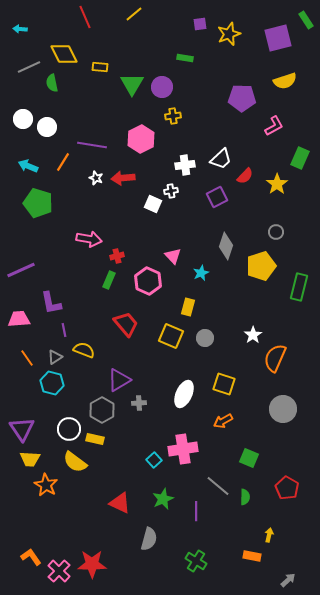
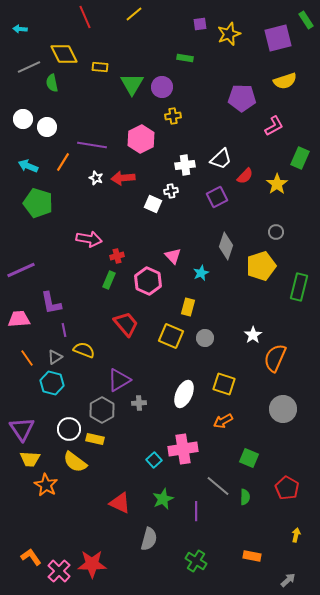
yellow arrow at (269, 535): moved 27 px right
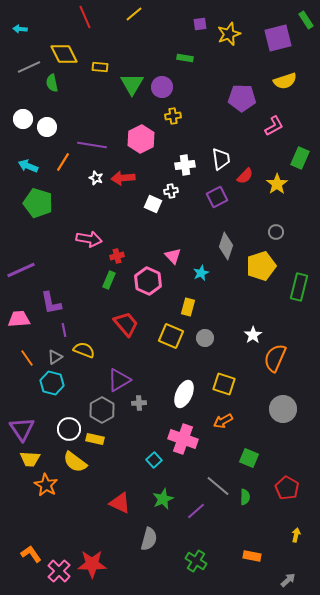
white trapezoid at (221, 159): rotated 55 degrees counterclockwise
pink cross at (183, 449): moved 10 px up; rotated 28 degrees clockwise
purple line at (196, 511): rotated 48 degrees clockwise
orange L-shape at (31, 557): moved 3 px up
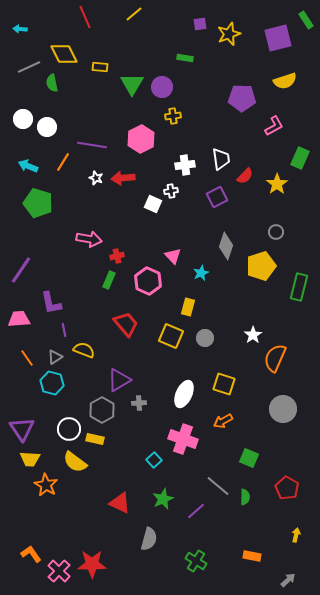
purple line at (21, 270): rotated 32 degrees counterclockwise
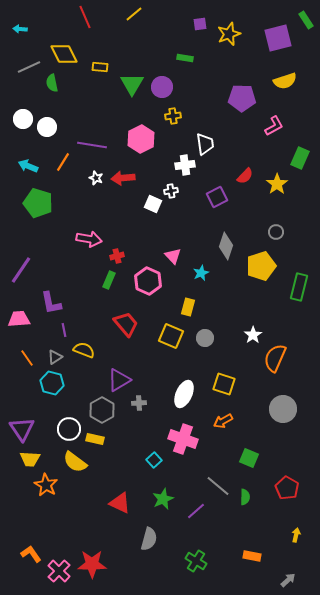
white trapezoid at (221, 159): moved 16 px left, 15 px up
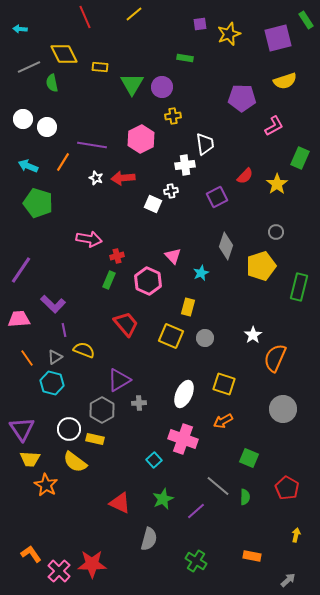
purple L-shape at (51, 303): moved 2 px right, 1 px down; rotated 35 degrees counterclockwise
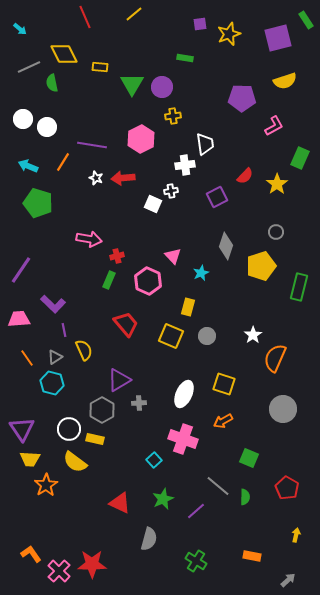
cyan arrow at (20, 29): rotated 144 degrees counterclockwise
gray circle at (205, 338): moved 2 px right, 2 px up
yellow semicircle at (84, 350): rotated 45 degrees clockwise
orange star at (46, 485): rotated 10 degrees clockwise
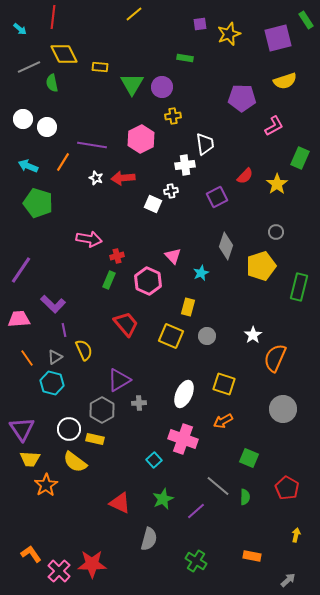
red line at (85, 17): moved 32 px left; rotated 30 degrees clockwise
